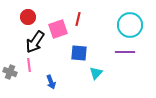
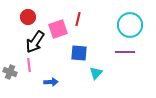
blue arrow: rotated 72 degrees counterclockwise
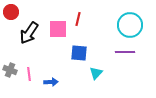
red circle: moved 17 px left, 5 px up
pink square: rotated 18 degrees clockwise
black arrow: moved 6 px left, 9 px up
pink line: moved 9 px down
gray cross: moved 2 px up
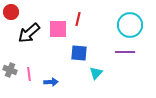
black arrow: rotated 15 degrees clockwise
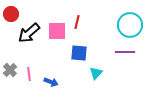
red circle: moved 2 px down
red line: moved 1 px left, 3 px down
pink square: moved 1 px left, 2 px down
gray cross: rotated 24 degrees clockwise
blue arrow: rotated 24 degrees clockwise
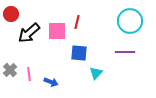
cyan circle: moved 4 px up
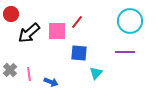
red line: rotated 24 degrees clockwise
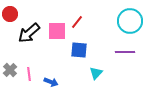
red circle: moved 1 px left
blue square: moved 3 px up
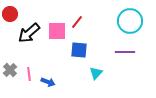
blue arrow: moved 3 px left
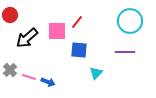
red circle: moved 1 px down
black arrow: moved 2 px left, 5 px down
pink line: moved 3 px down; rotated 64 degrees counterclockwise
